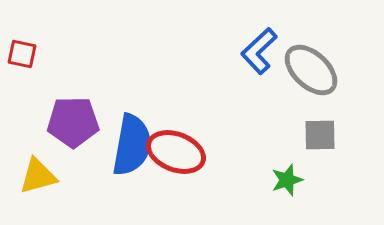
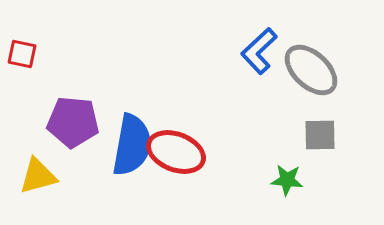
purple pentagon: rotated 6 degrees clockwise
green star: rotated 24 degrees clockwise
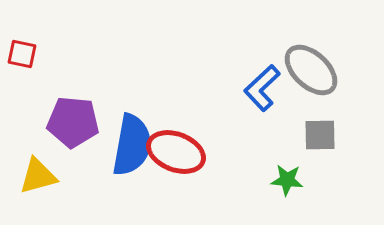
blue L-shape: moved 3 px right, 37 px down
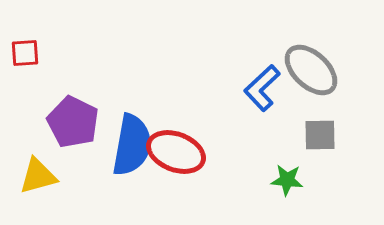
red square: moved 3 px right, 1 px up; rotated 16 degrees counterclockwise
purple pentagon: rotated 21 degrees clockwise
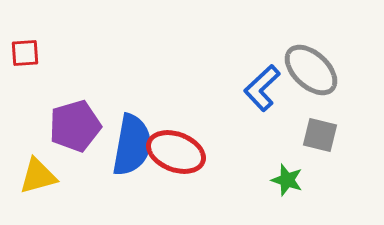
purple pentagon: moved 2 px right, 4 px down; rotated 30 degrees clockwise
gray square: rotated 15 degrees clockwise
green star: rotated 12 degrees clockwise
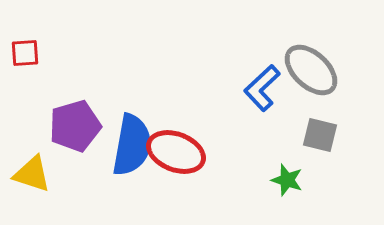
yellow triangle: moved 6 px left, 2 px up; rotated 33 degrees clockwise
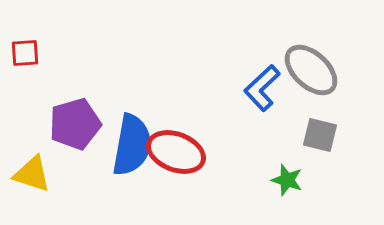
purple pentagon: moved 2 px up
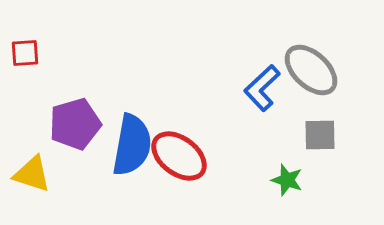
gray square: rotated 15 degrees counterclockwise
red ellipse: moved 3 px right, 4 px down; rotated 16 degrees clockwise
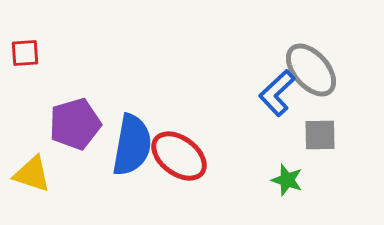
gray ellipse: rotated 6 degrees clockwise
blue L-shape: moved 15 px right, 5 px down
